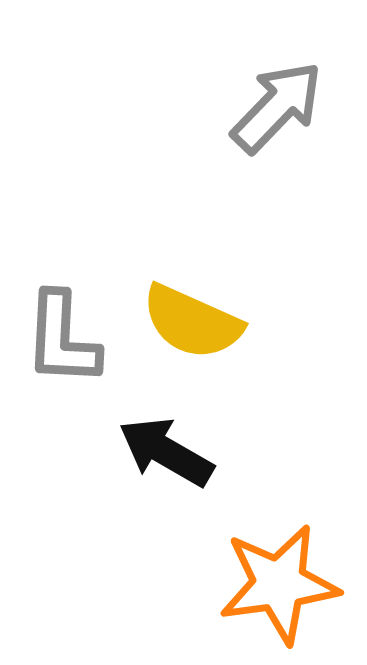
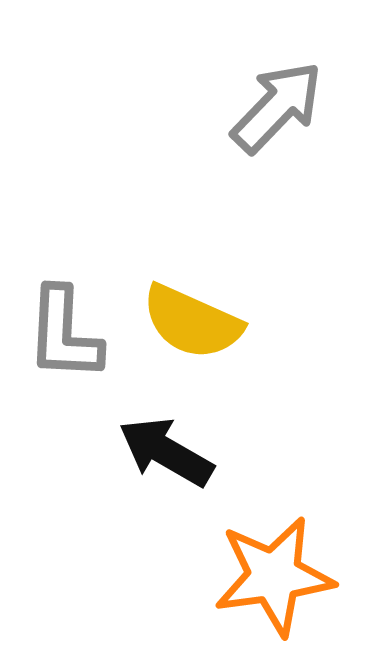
gray L-shape: moved 2 px right, 5 px up
orange star: moved 5 px left, 8 px up
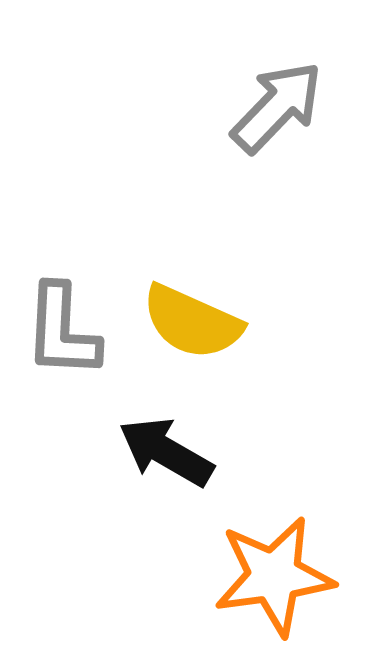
gray L-shape: moved 2 px left, 3 px up
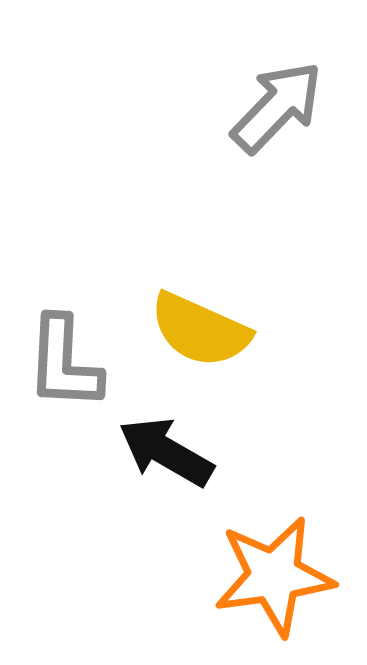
yellow semicircle: moved 8 px right, 8 px down
gray L-shape: moved 2 px right, 32 px down
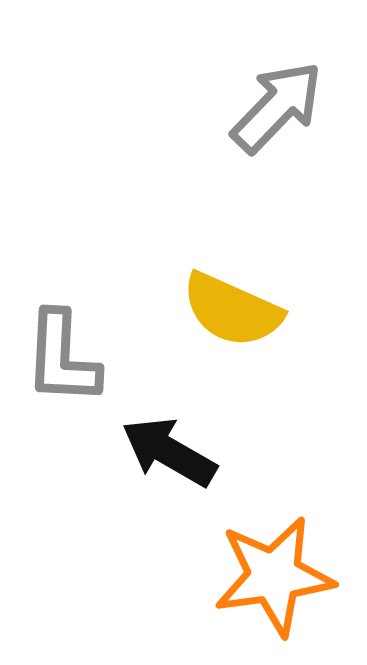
yellow semicircle: moved 32 px right, 20 px up
gray L-shape: moved 2 px left, 5 px up
black arrow: moved 3 px right
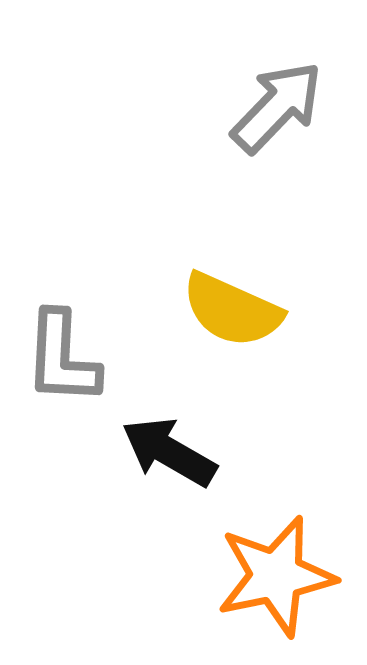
orange star: moved 2 px right; rotated 4 degrees counterclockwise
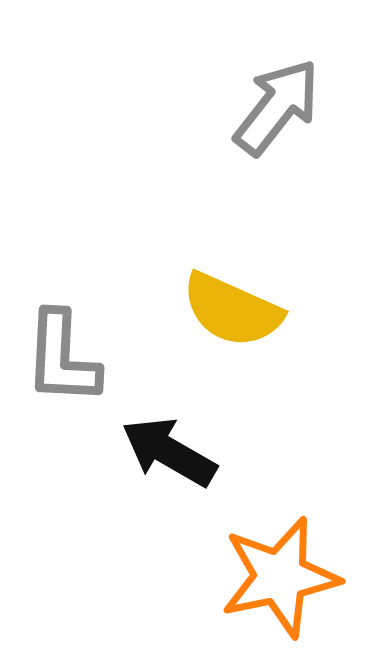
gray arrow: rotated 6 degrees counterclockwise
orange star: moved 4 px right, 1 px down
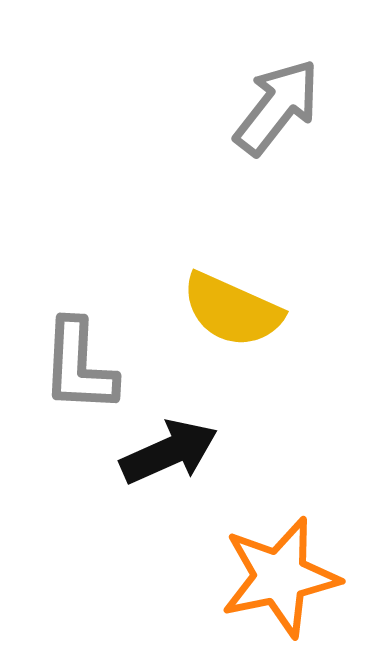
gray L-shape: moved 17 px right, 8 px down
black arrow: rotated 126 degrees clockwise
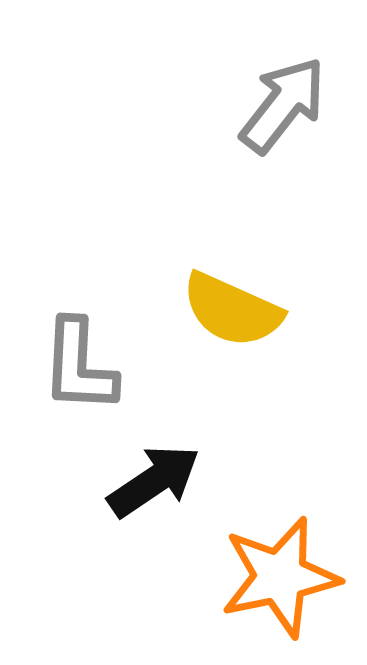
gray arrow: moved 6 px right, 2 px up
black arrow: moved 15 px left, 29 px down; rotated 10 degrees counterclockwise
